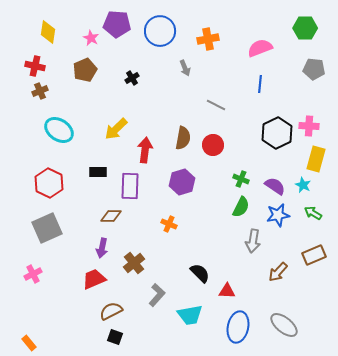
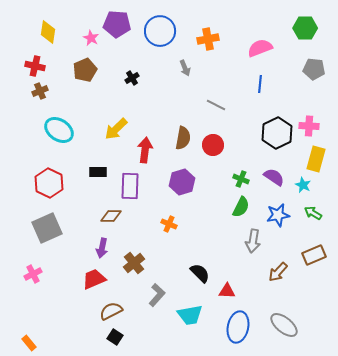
purple semicircle at (275, 186): moved 1 px left, 9 px up
black square at (115, 337): rotated 14 degrees clockwise
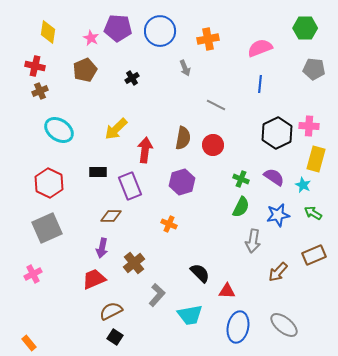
purple pentagon at (117, 24): moved 1 px right, 4 px down
purple rectangle at (130, 186): rotated 24 degrees counterclockwise
